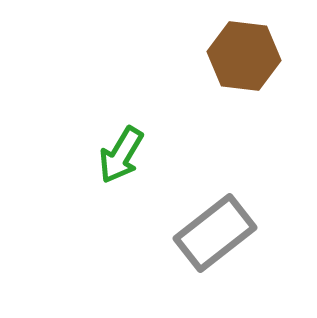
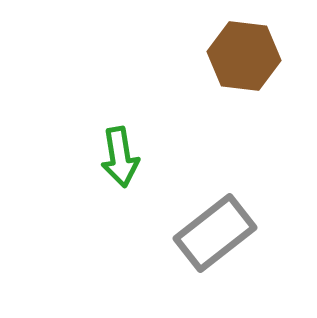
green arrow: moved 1 px left, 2 px down; rotated 40 degrees counterclockwise
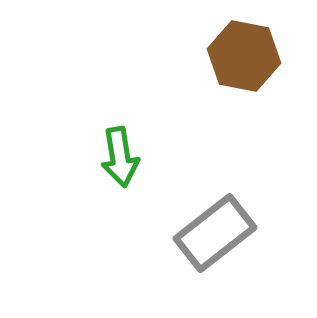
brown hexagon: rotated 4 degrees clockwise
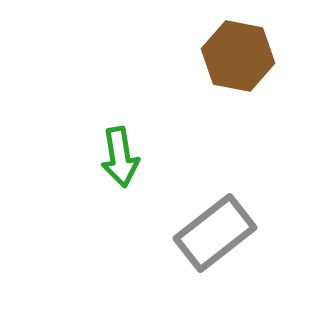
brown hexagon: moved 6 px left
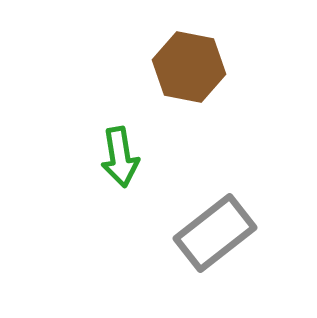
brown hexagon: moved 49 px left, 11 px down
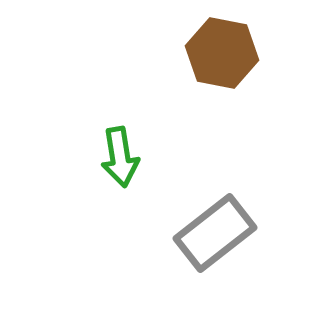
brown hexagon: moved 33 px right, 14 px up
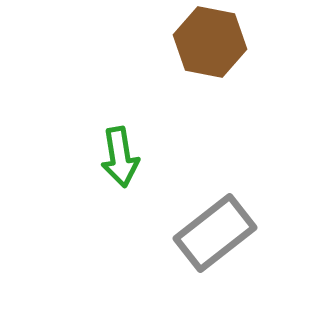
brown hexagon: moved 12 px left, 11 px up
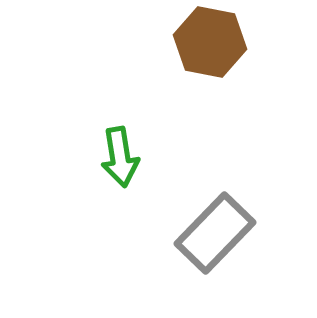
gray rectangle: rotated 8 degrees counterclockwise
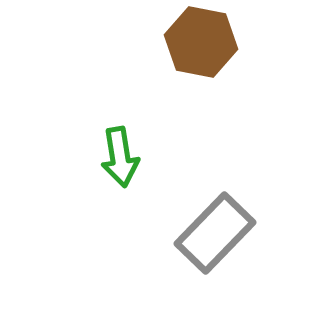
brown hexagon: moved 9 px left
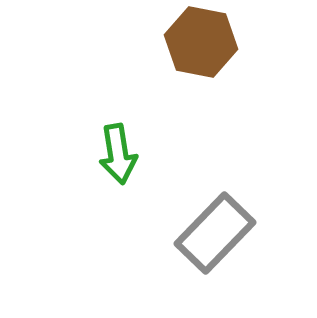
green arrow: moved 2 px left, 3 px up
